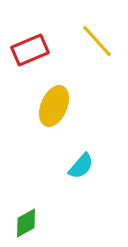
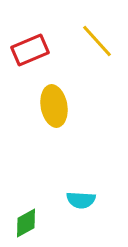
yellow ellipse: rotated 33 degrees counterclockwise
cyan semicircle: moved 34 px down; rotated 52 degrees clockwise
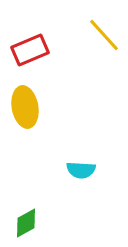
yellow line: moved 7 px right, 6 px up
yellow ellipse: moved 29 px left, 1 px down
cyan semicircle: moved 30 px up
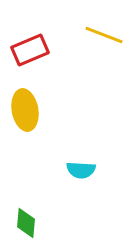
yellow line: rotated 27 degrees counterclockwise
yellow ellipse: moved 3 px down
green diamond: rotated 56 degrees counterclockwise
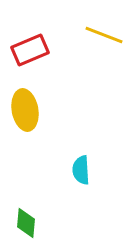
cyan semicircle: rotated 84 degrees clockwise
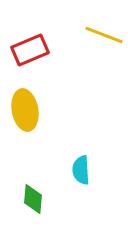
green diamond: moved 7 px right, 24 px up
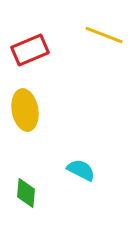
cyan semicircle: rotated 120 degrees clockwise
green diamond: moved 7 px left, 6 px up
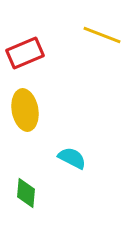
yellow line: moved 2 px left
red rectangle: moved 5 px left, 3 px down
cyan semicircle: moved 9 px left, 12 px up
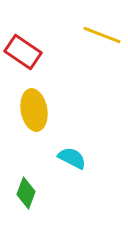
red rectangle: moved 2 px left, 1 px up; rotated 57 degrees clockwise
yellow ellipse: moved 9 px right
green diamond: rotated 16 degrees clockwise
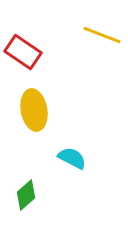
green diamond: moved 2 px down; rotated 28 degrees clockwise
